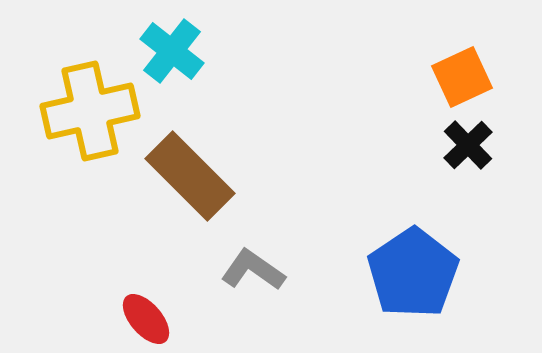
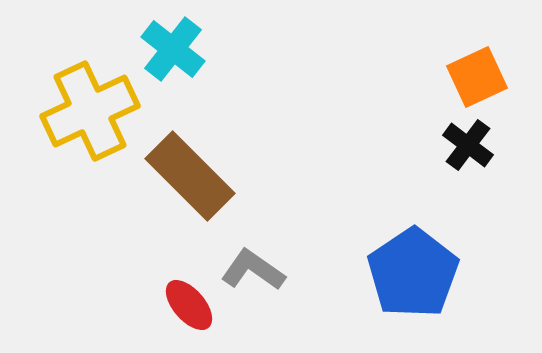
cyan cross: moved 1 px right, 2 px up
orange square: moved 15 px right
yellow cross: rotated 12 degrees counterclockwise
black cross: rotated 9 degrees counterclockwise
red ellipse: moved 43 px right, 14 px up
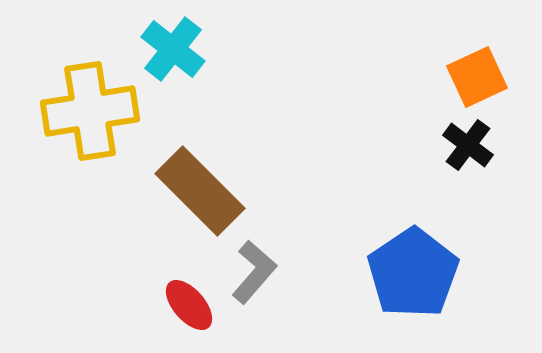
yellow cross: rotated 16 degrees clockwise
brown rectangle: moved 10 px right, 15 px down
gray L-shape: moved 1 px right, 2 px down; rotated 96 degrees clockwise
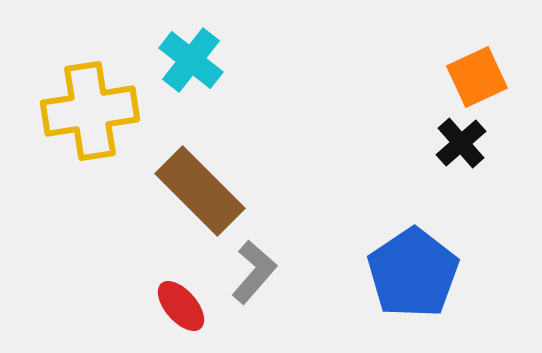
cyan cross: moved 18 px right, 11 px down
black cross: moved 7 px left, 2 px up; rotated 12 degrees clockwise
red ellipse: moved 8 px left, 1 px down
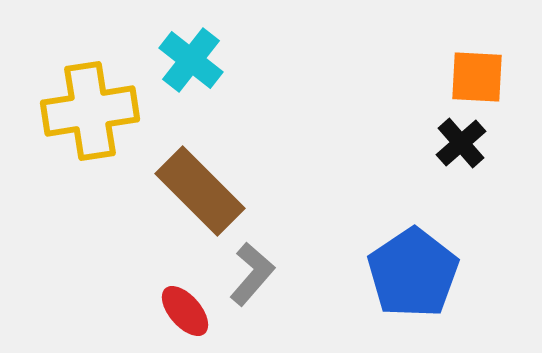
orange square: rotated 28 degrees clockwise
gray L-shape: moved 2 px left, 2 px down
red ellipse: moved 4 px right, 5 px down
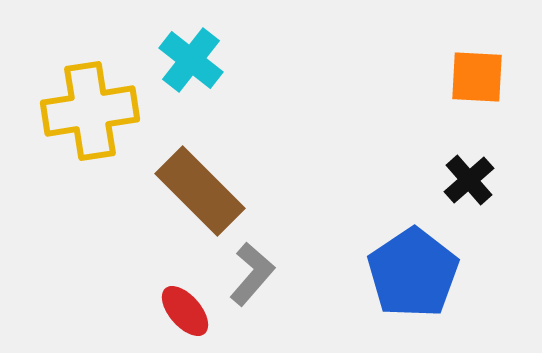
black cross: moved 8 px right, 37 px down
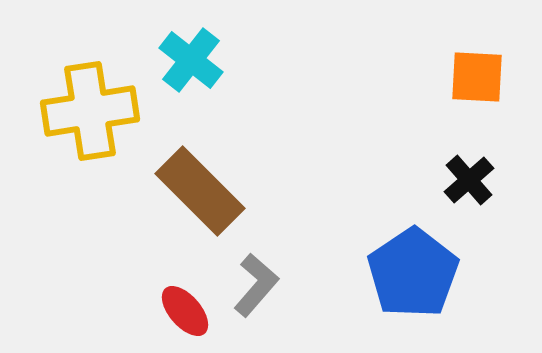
gray L-shape: moved 4 px right, 11 px down
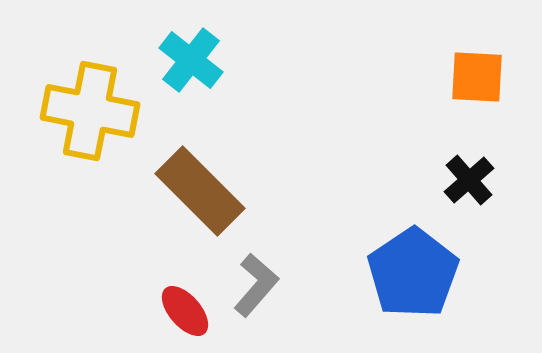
yellow cross: rotated 20 degrees clockwise
